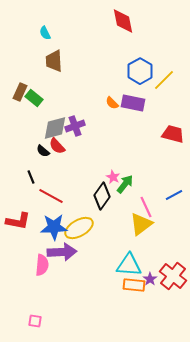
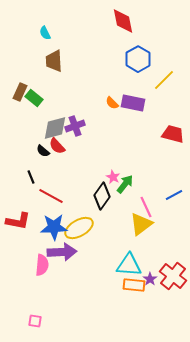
blue hexagon: moved 2 px left, 12 px up
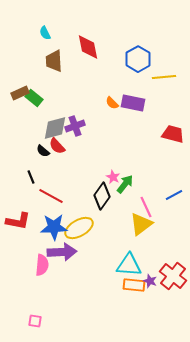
red diamond: moved 35 px left, 26 px down
yellow line: moved 3 px up; rotated 40 degrees clockwise
brown rectangle: moved 1 px down; rotated 42 degrees clockwise
purple star: moved 2 px down; rotated 16 degrees counterclockwise
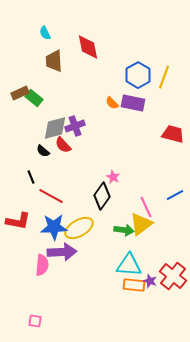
blue hexagon: moved 16 px down
yellow line: rotated 65 degrees counterclockwise
red semicircle: moved 6 px right, 1 px up
green arrow: moved 1 px left, 46 px down; rotated 60 degrees clockwise
blue line: moved 1 px right
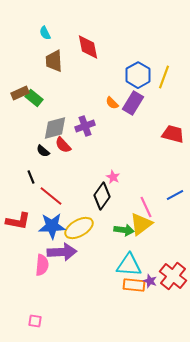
purple rectangle: rotated 70 degrees counterclockwise
purple cross: moved 10 px right
red line: rotated 10 degrees clockwise
blue star: moved 2 px left, 1 px up
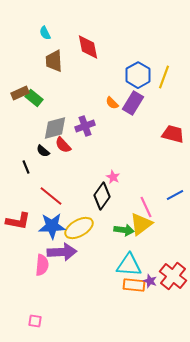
black line: moved 5 px left, 10 px up
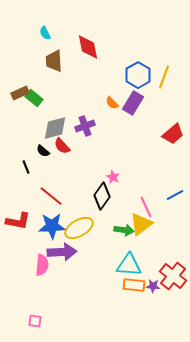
red trapezoid: rotated 125 degrees clockwise
red semicircle: moved 1 px left, 1 px down
purple star: moved 3 px right, 5 px down; rotated 16 degrees counterclockwise
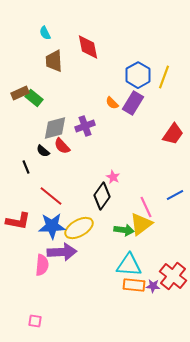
red trapezoid: rotated 15 degrees counterclockwise
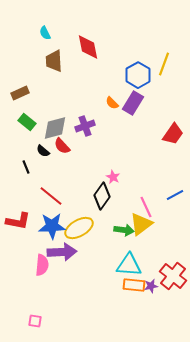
yellow line: moved 13 px up
green rectangle: moved 7 px left, 24 px down
purple star: moved 2 px left; rotated 16 degrees counterclockwise
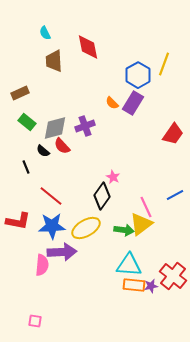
yellow ellipse: moved 7 px right
